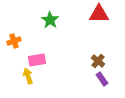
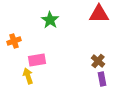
purple rectangle: rotated 24 degrees clockwise
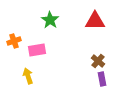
red triangle: moved 4 px left, 7 px down
pink rectangle: moved 10 px up
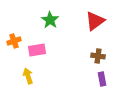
red triangle: rotated 35 degrees counterclockwise
brown cross: moved 5 px up; rotated 32 degrees counterclockwise
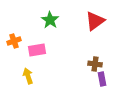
brown cross: moved 3 px left, 8 px down
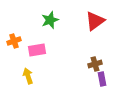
green star: rotated 18 degrees clockwise
brown cross: rotated 24 degrees counterclockwise
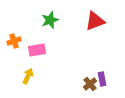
red triangle: rotated 15 degrees clockwise
brown cross: moved 5 px left, 20 px down; rotated 24 degrees counterclockwise
yellow arrow: rotated 42 degrees clockwise
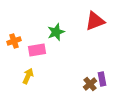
green star: moved 6 px right, 12 px down
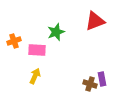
pink rectangle: rotated 12 degrees clockwise
yellow arrow: moved 7 px right
brown cross: rotated 32 degrees counterclockwise
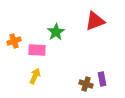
green star: rotated 12 degrees counterclockwise
brown cross: moved 4 px left
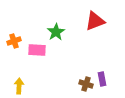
yellow arrow: moved 16 px left, 10 px down; rotated 21 degrees counterclockwise
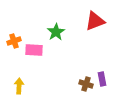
pink rectangle: moved 3 px left
